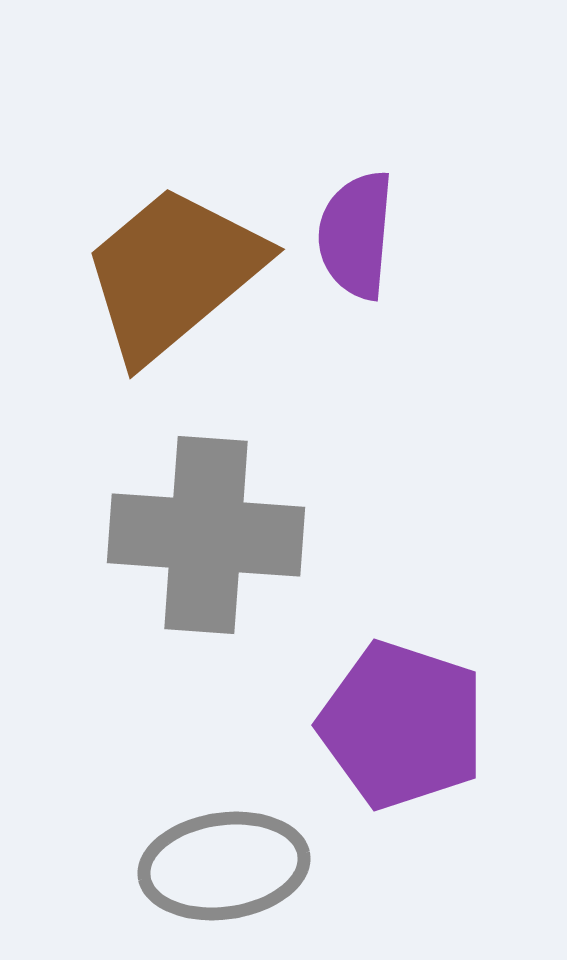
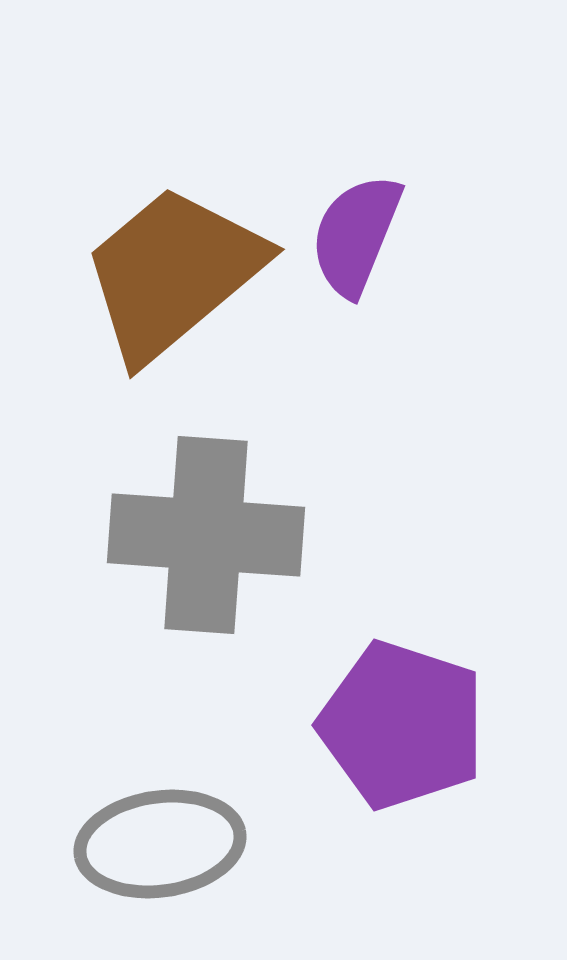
purple semicircle: rotated 17 degrees clockwise
gray ellipse: moved 64 px left, 22 px up
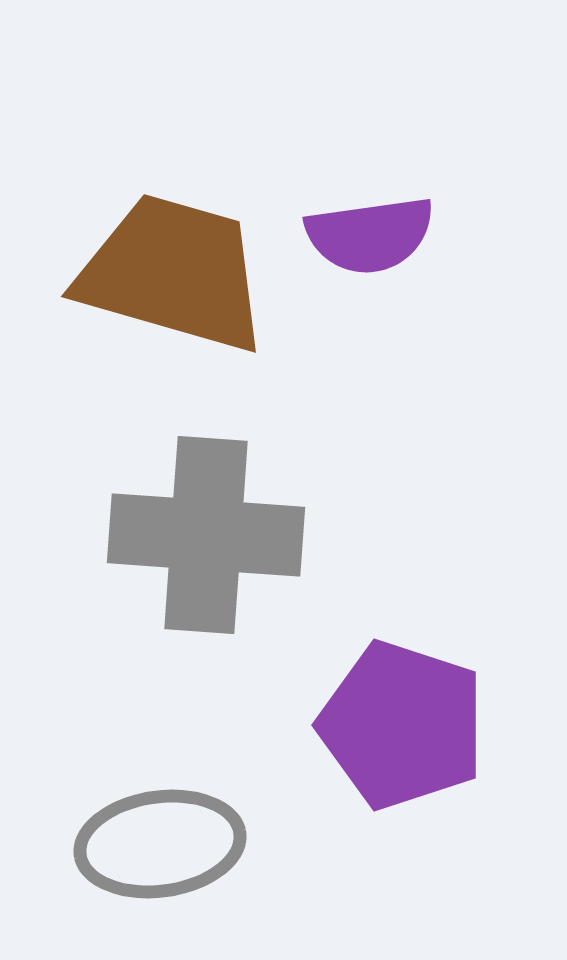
purple semicircle: moved 14 px right; rotated 120 degrees counterclockwise
brown trapezoid: rotated 56 degrees clockwise
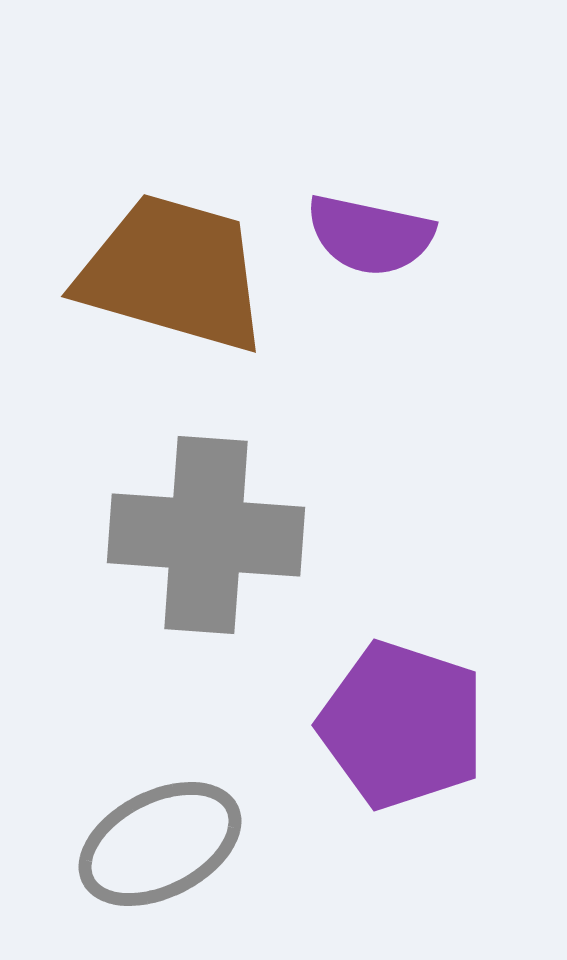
purple semicircle: rotated 20 degrees clockwise
gray ellipse: rotated 19 degrees counterclockwise
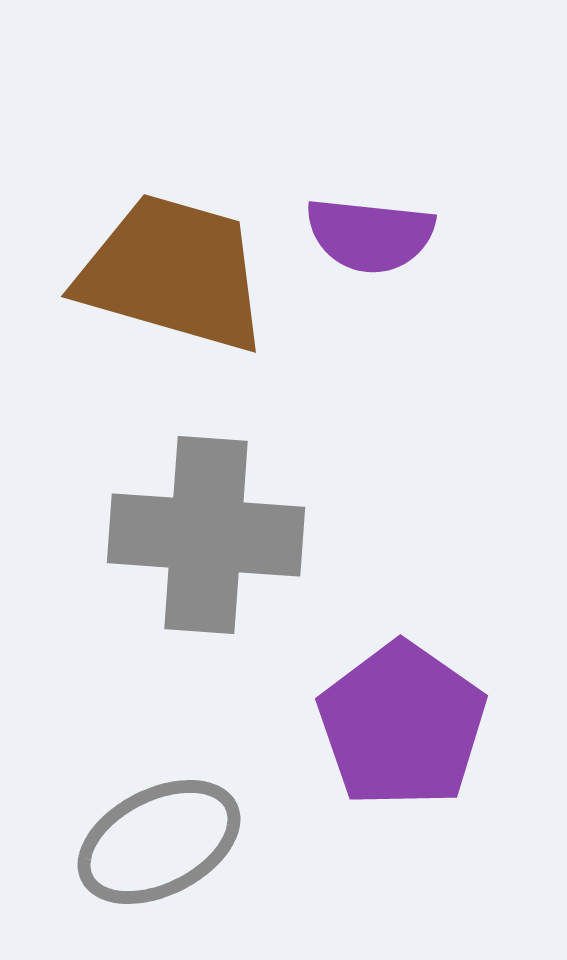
purple semicircle: rotated 6 degrees counterclockwise
purple pentagon: rotated 17 degrees clockwise
gray ellipse: moved 1 px left, 2 px up
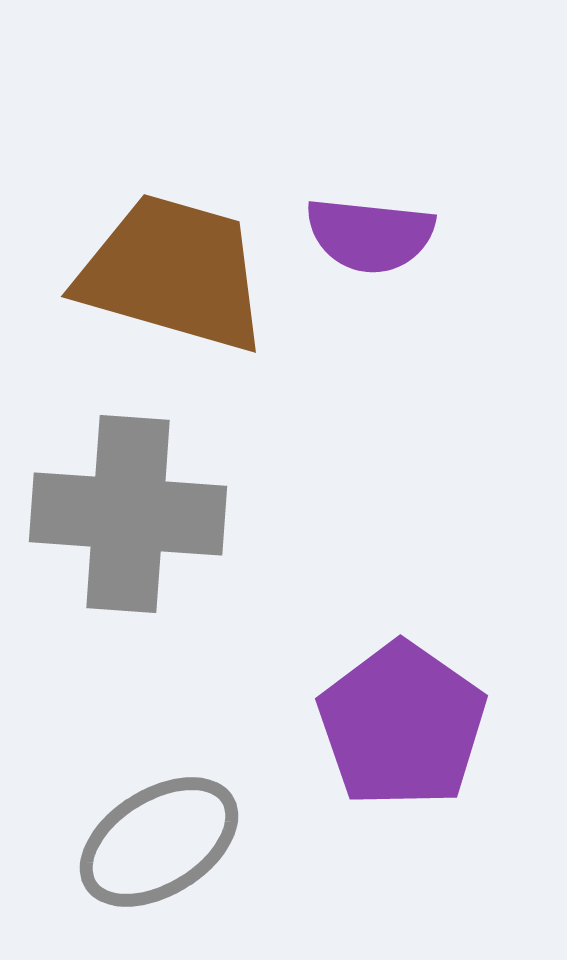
gray cross: moved 78 px left, 21 px up
gray ellipse: rotated 5 degrees counterclockwise
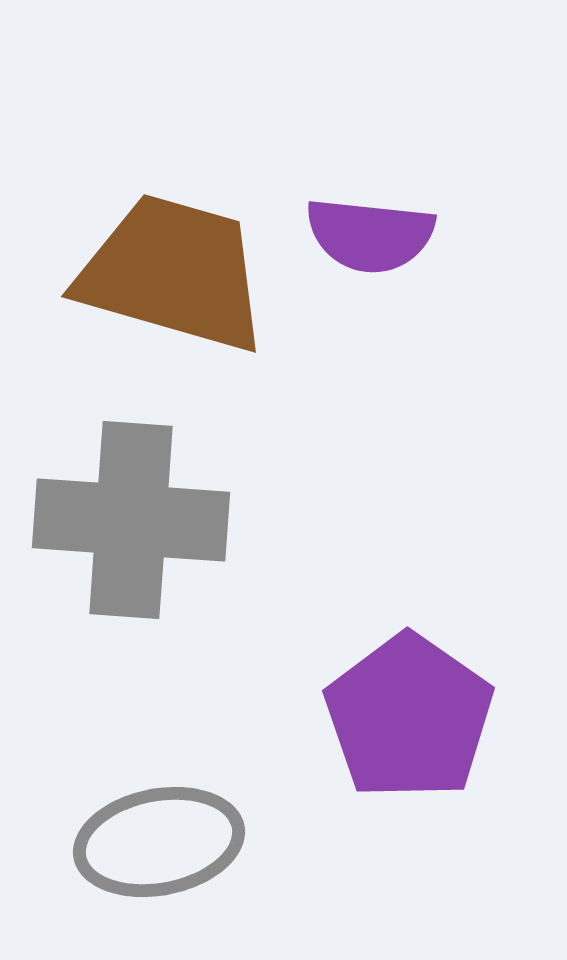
gray cross: moved 3 px right, 6 px down
purple pentagon: moved 7 px right, 8 px up
gray ellipse: rotated 21 degrees clockwise
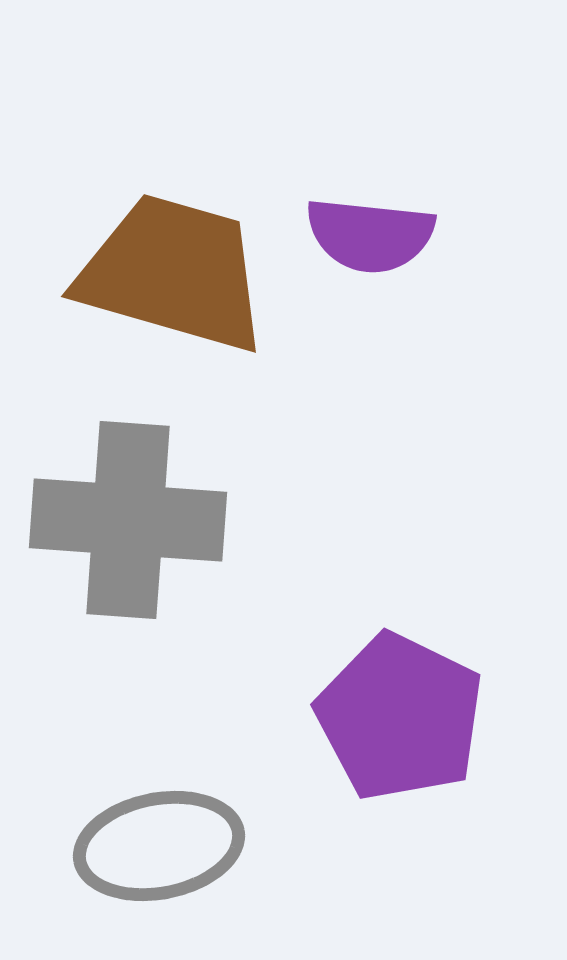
gray cross: moved 3 px left
purple pentagon: moved 9 px left; rotated 9 degrees counterclockwise
gray ellipse: moved 4 px down
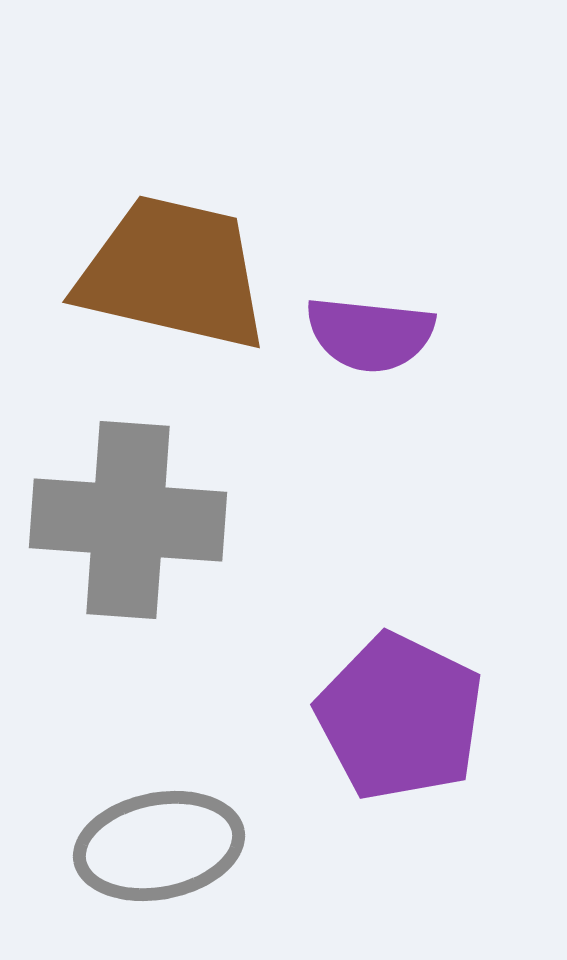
purple semicircle: moved 99 px down
brown trapezoid: rotated 3 degrees counterclockwise
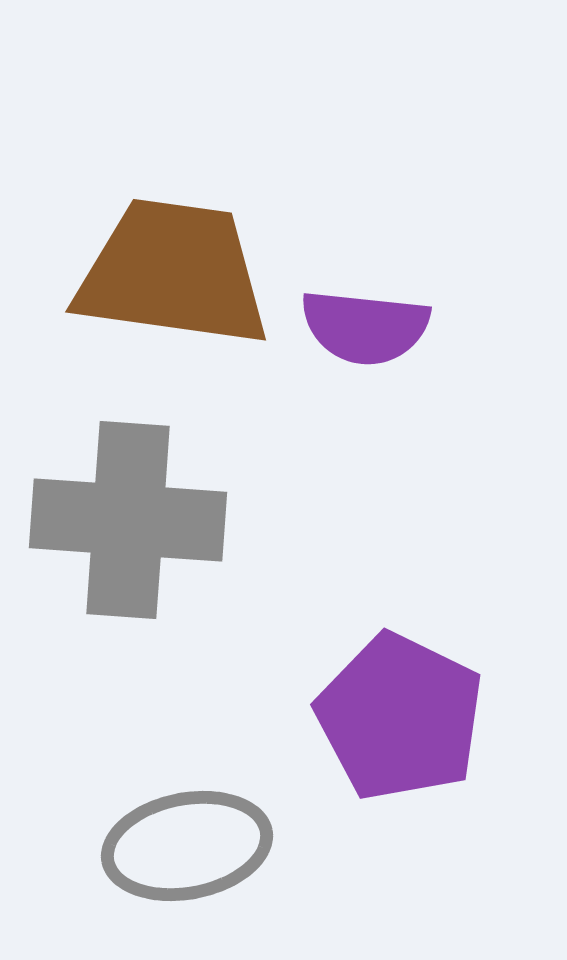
brown trapezoid: rotated 5 degrees counterclockwise
purple semicircle: moved 5 px left, 7 px up
gray ellipse: moved 28 px right
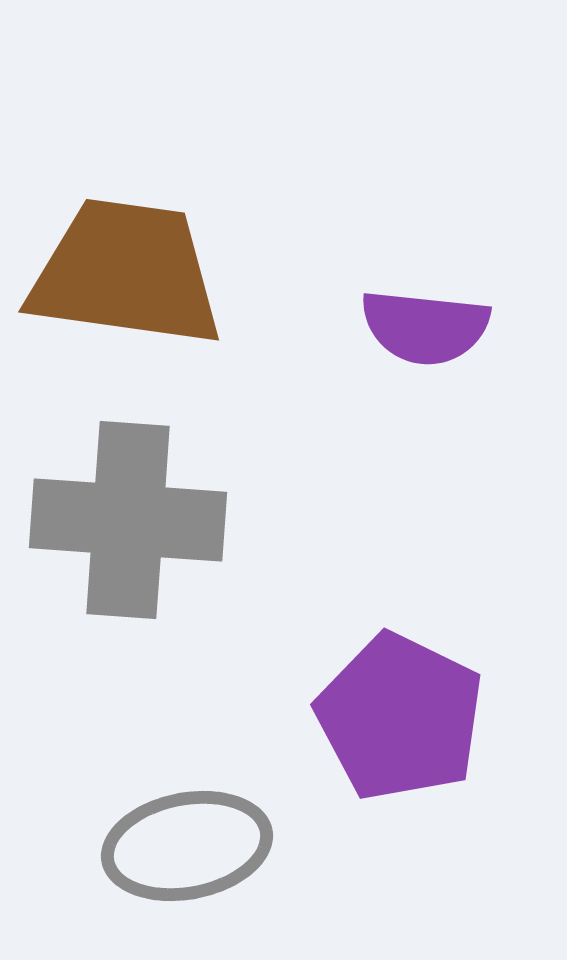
brown trapezoid: moved 47 px left
purple semicircle: moved 60 px right
